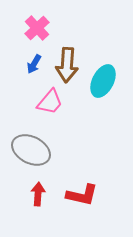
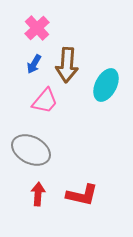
cyan ellipse: moved 3 px right, 4 px down
pink trapezoid: moved 5 px left, 1 px up
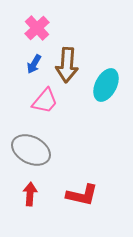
red arrow: moved 8 px left
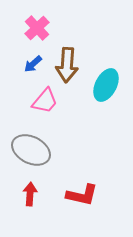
blue arrow: moved 1 px left; rotated 18 degrees clockwise
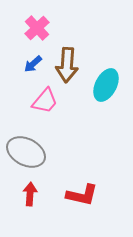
gray ellipse: moved 5 px left, 2 px down
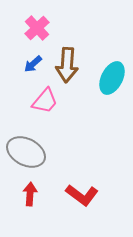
cyan ellipse: moved 6 px right, 7 px up
red L-shape: rotated 24 degrees clockwise
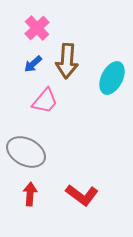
brown arrow: moved 4 px up
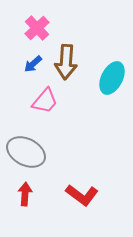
brown arrow: moved 1 px left, 1 px down
red arrow: moved 5 px left
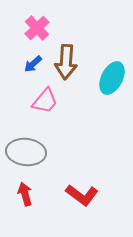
gray ellipse: rotated 21 degrees counterclockwise
red arrow: rotated 20 degrees counterclockwise
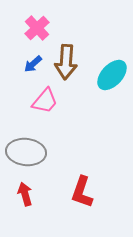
cyan ellipse: moved 3 px up; rotated 16 degrees clockwise
red L-shape: moved 3 px up; rotated 72 degrees clockwise
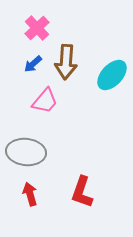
red arrow: moved 5 px right
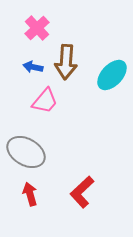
blue arrow: moved 3 px down; rotated 54 degrees clockwise
gray ellipse: rotated 24 degrees clockwise
red L-shape: rotated 28 degrees clockwise
